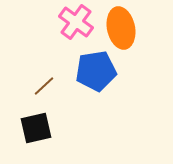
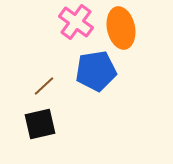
black square: moved 4 px right, 4 px up
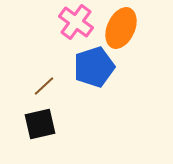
orange ellipse: rotated 36 degrees clockwise
blue pentagon: moved 2 px left, 4 px up; rotated 9 degrees counterclockwise
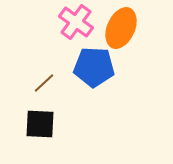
blue pentagon: rotated 21 degrees clockwise
brown line: moved 3 px up
black square: rotated 16 degrees clockwise
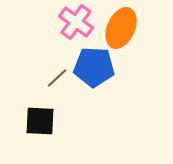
brown line: moved 13 px right, 5 px up
black square: moved 3 px up
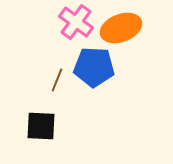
orange ellipse: rotated 45 degrees clockwise
brown line: moved 2 px down; rotated 25 degrees counterclockwise
black square: moved 1 px right, 5 px down
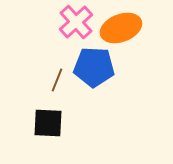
pink cross: rotated 12 degrees clockwise
black square: moved 7 px right, 3 px up
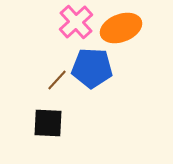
blue pentagon: moved 2 px left, 1 px down
brown line: rotated 20 degrees clockwise
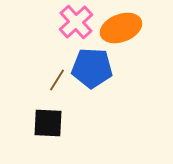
brown line: rotated 10 degrees counterclockwise
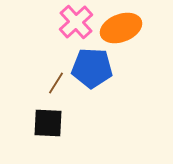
brown line: moved 1 px left, 3 px down
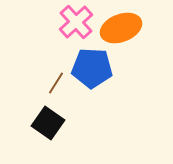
black square: rotated 32 degrees clockwise
